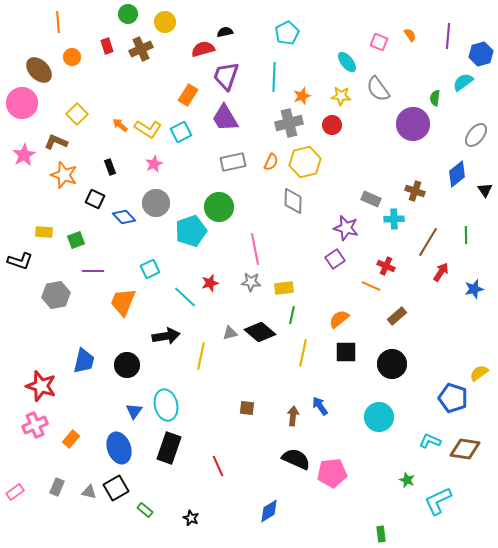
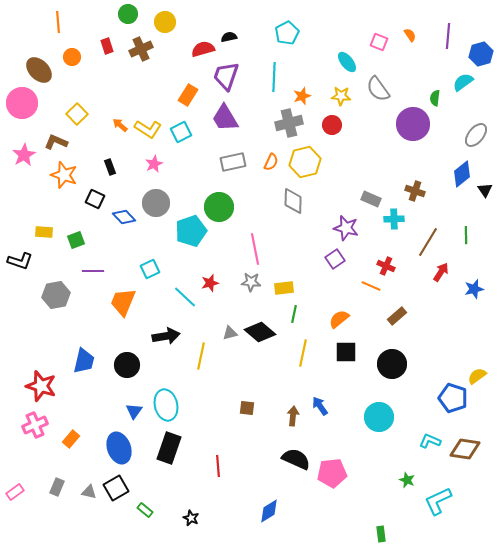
black semicircle at (225, 32): moved 4 px right, 5 px down
blue diamond at (457, 174): moved 5 px right
green line at (292, 315): moved 2 px right, 1 px up
yellow semicircle at (479, 373): moved 2 px left, 3 px down
red line at (218, 466): rotated 20 degrees clockwise
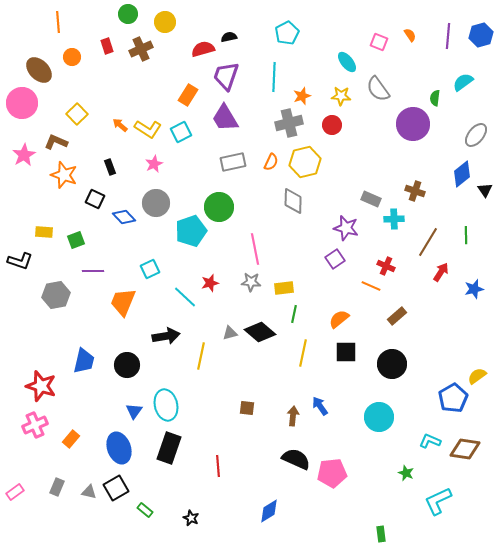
blue hexagon at (481, 54): moved 19 px up
blue pentagon at (453, 398): rotated 24 degrees clockwise
green star at (407, 480): moved 1 px left, 7 px up
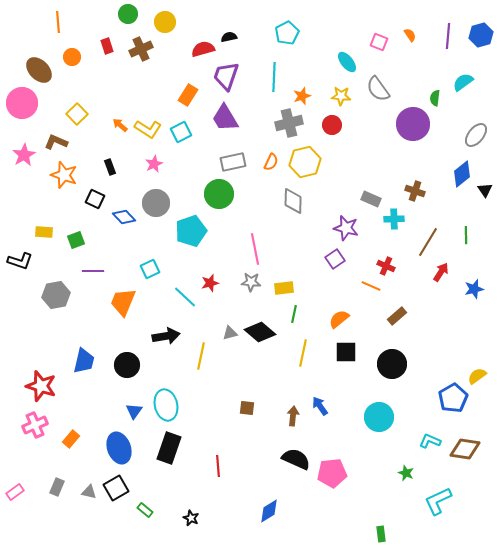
green circle at (219, 207): moved 13 px up
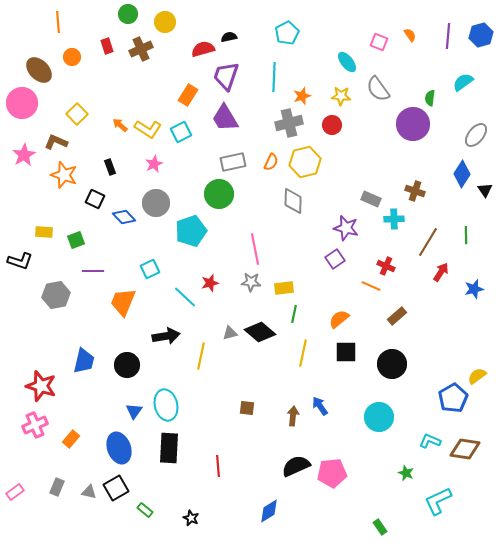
green semicircle at (435, 98): moved 5 px left
blue diamond at (462, 174): rotated 20 degrees counterclockwise
black rectangle at (169, 448): rotated 16 degrees counterclockwise
black semicircle at (296, 459): moved 7 px down; rotated 48 degrees counterclockwise
green rectangle at (381, 534): moved 1 px left, 7 px up; rotated 28 degrees counterclockwise
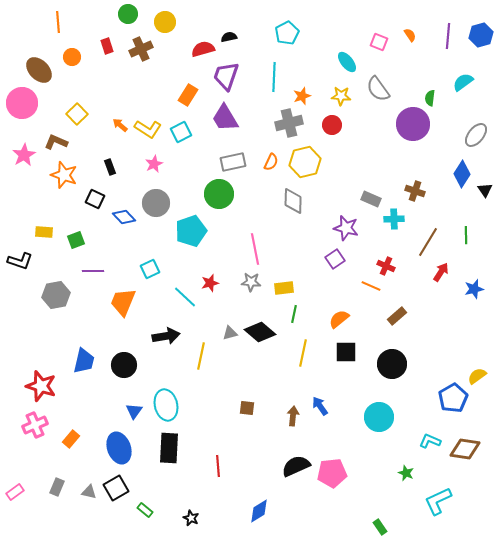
black circle at (127, 365): moved 3 px left
blue diamond at (269, 511): moved 10 px left
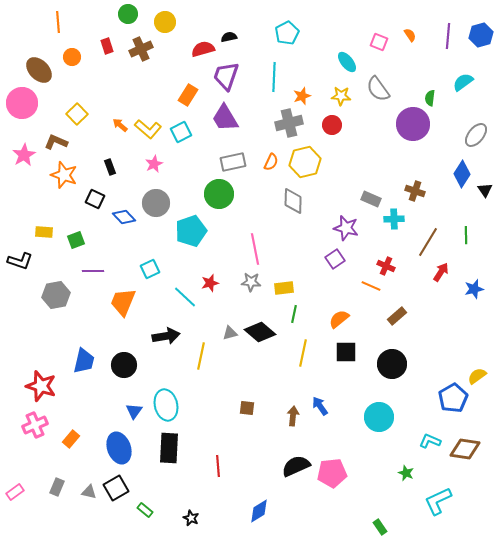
yellow L-shape at (148, 129): rotated 8 degrees clockwise
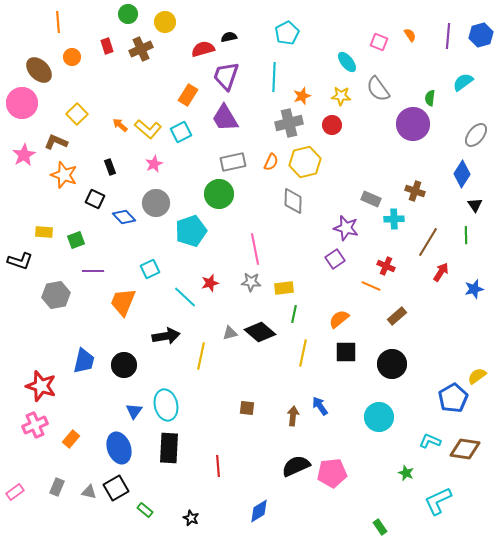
black triangle at (485, 190): moved 10 px left, 15 px down
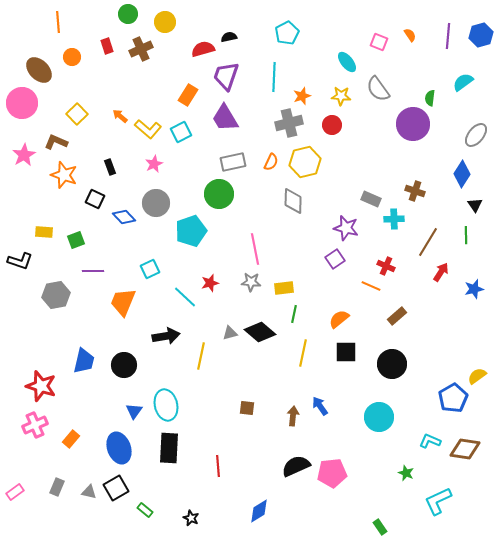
orange arrow at (120, 125): moved 9 px up
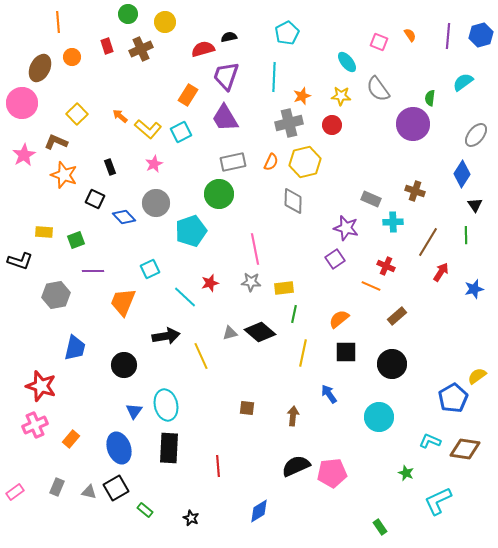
brown ellipse at (39, 70): moved 1 px right, 2 px up; rotated 72 degrees clockwise
cyan cross at (394, 219): moved 1 px left, 3 px down
yellow line at (201, 356): rotated 36 degrees counterclockwise
blue trapezoid at (84, 361): moved 9 px left, 13 px up
blue arrow at (320, 406): moved 9 px right, 12 px up
